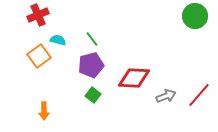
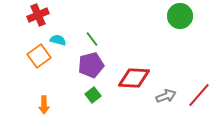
green circle: moved 15 px left
green square: rotated 14 degrees clockwise
orange arrow: moved 6 px up
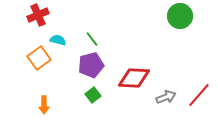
orange square: moved 2 px down
gray arrow: moved 1 px down
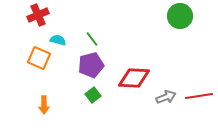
orange square: rotated 30 degrees counterclockwise
red line: moved 1 px down; rotated 40 degrees clockwise
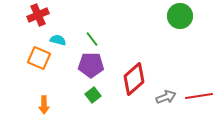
purple pentagon: rotated 15 degrees clockwise
red diamond: moved 1 px down; rotated 44 degrees counterclockwise
